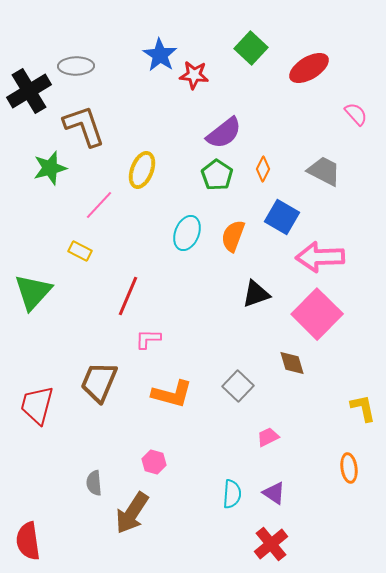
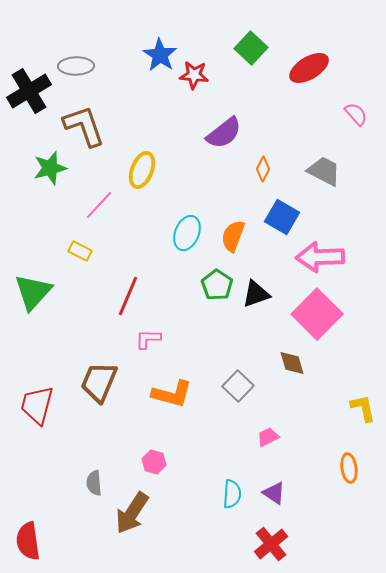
green pentagon: moved 110 px down
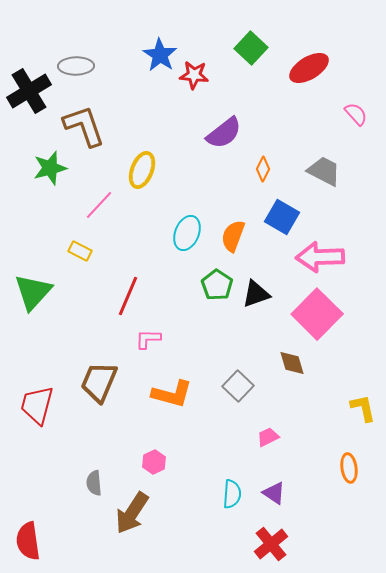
pink hexagon: rotated 20 degrees clockwise
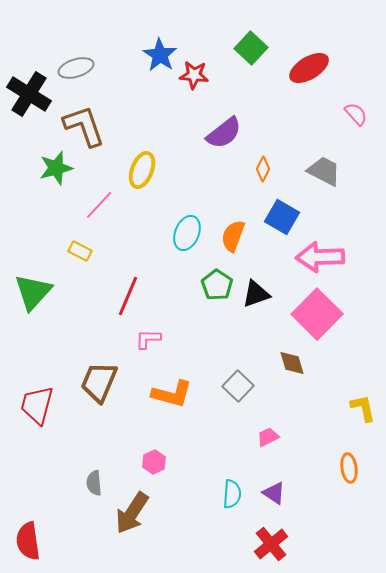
gray ellipse: moved 2 px down; rotated 16 degrees counterclockwise
black cross: moved 3 px down; rotated 27 degrees counterclockwise
green star: moved 6 px right
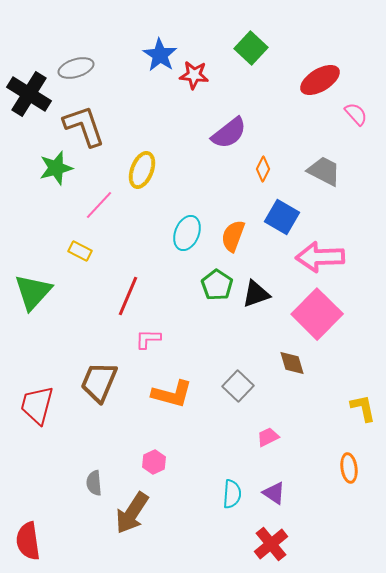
red ellipse: moved 11 px right, 12 px down
purple semicircle: moved 5 px right
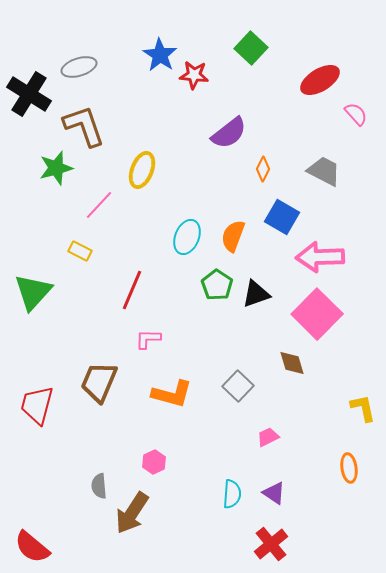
gray ellipse: moved 3 px right, 1 px up
cyan ellipse: moved 4 px down
red line: moved 4 px right, 6 px up
gray semicircle: moved 5 px right, 3 px down
red semicircle: moved 4 px right, 6 px down; rotated 42 degrees counterclockwise
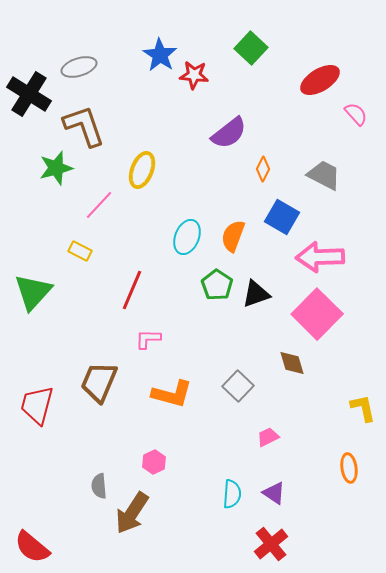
gray trapezoid: moved 4 px down
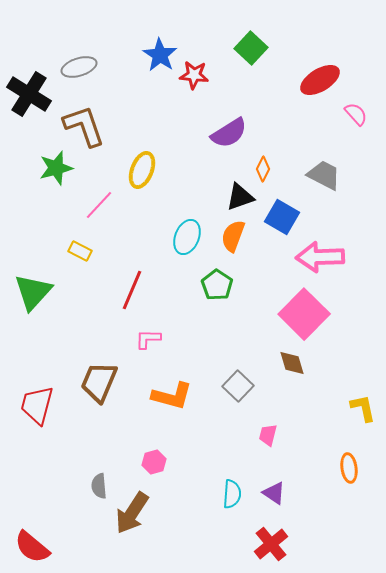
purple semicircle: rotated 6 degrees clockwise
black triangle: moved 16 px left, 97 px up
pink square: moved 13 px left
orange L-shape: moved 2 px down
pink trapezoid: moved 2 px up; rotated 50 degrees counterclockwise
pink hexagon: rotated 10 degrees clockwise
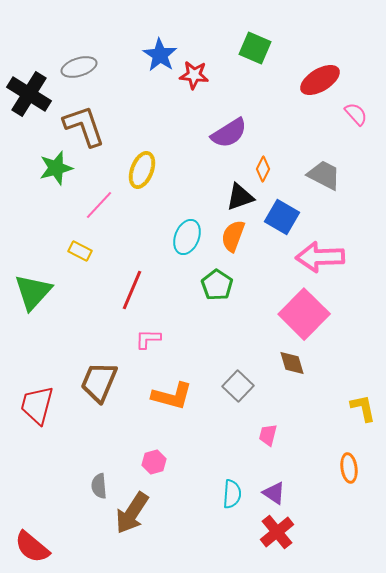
green square: moved 4 px right; rotated 20 degrees counterclockwise
red cross: moved 6 px right, 12 px up
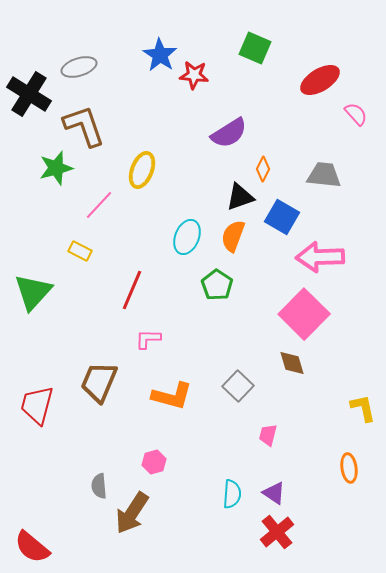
gray trapezoid: rotated 21 degrees counterclockwise
